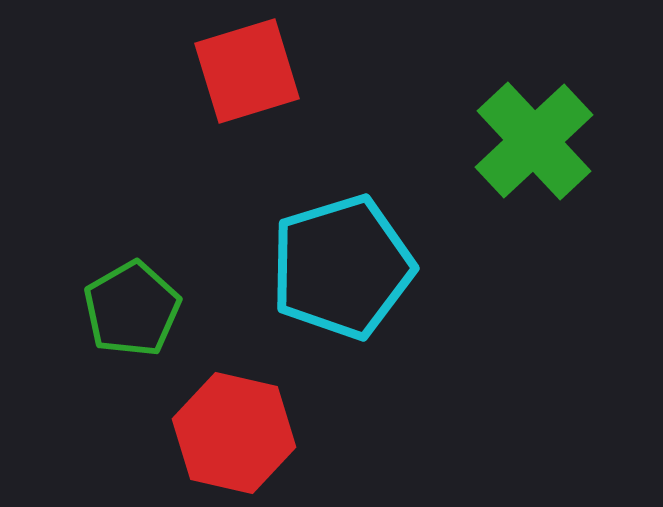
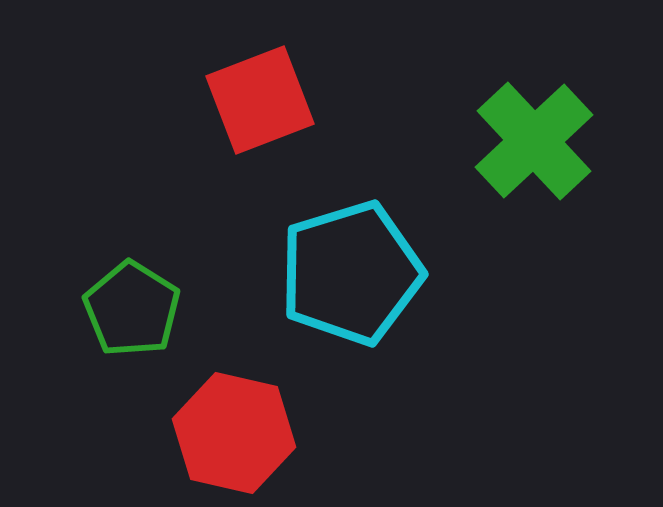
red square: moved 13 px right, 29 px down; rotated 4 degrees counterclockwise
cyan pentagon: moved 9 px right, 6 px down
green pentagon: rotated 10 degrees counterclockwise
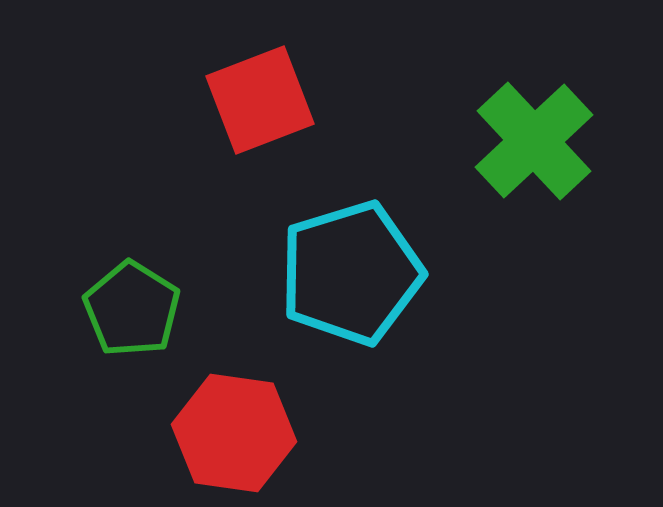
red hexagon: rotated 5 degrees counterclockwise
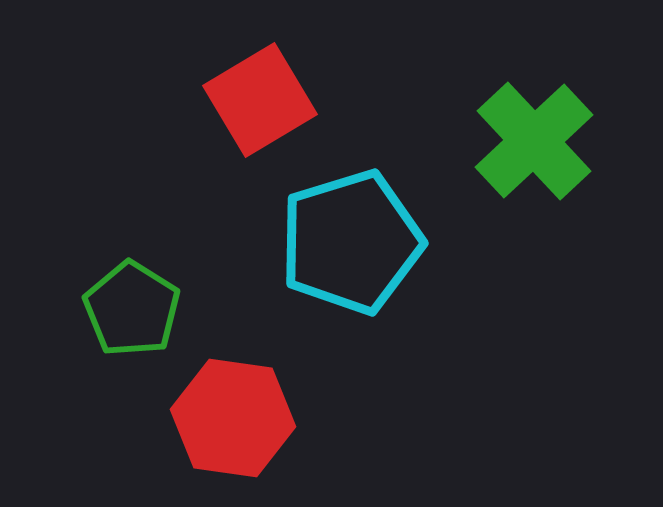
red square: rotated 10 degrees counterclockwise
cyan pentagon: moved 31 px up
red hexagon: moved 1 px left, 15 px up
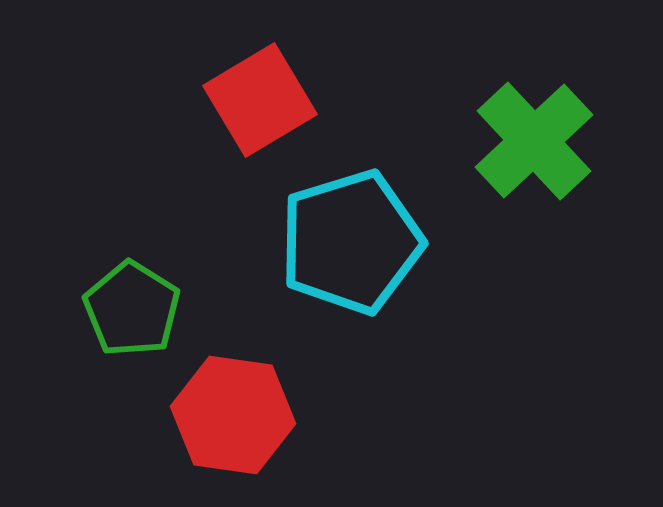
red hexagon: moved 3 px up
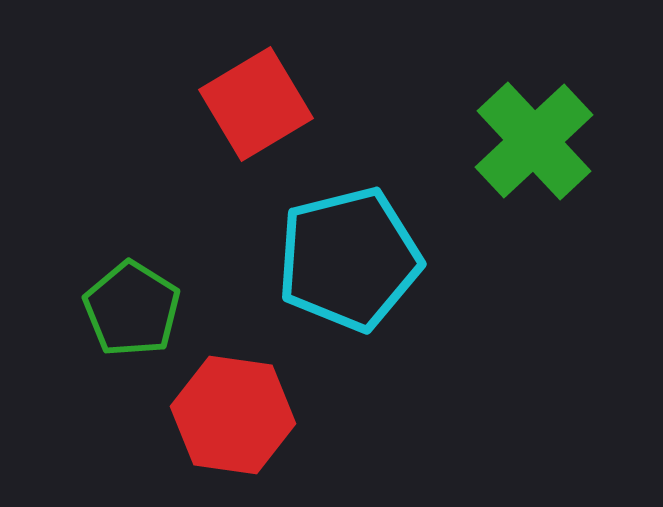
red square: moved 4 px left, 4 px down
cyan pentagon: moved 2 px left, 17 px down; rotated 3 degrees clockwise
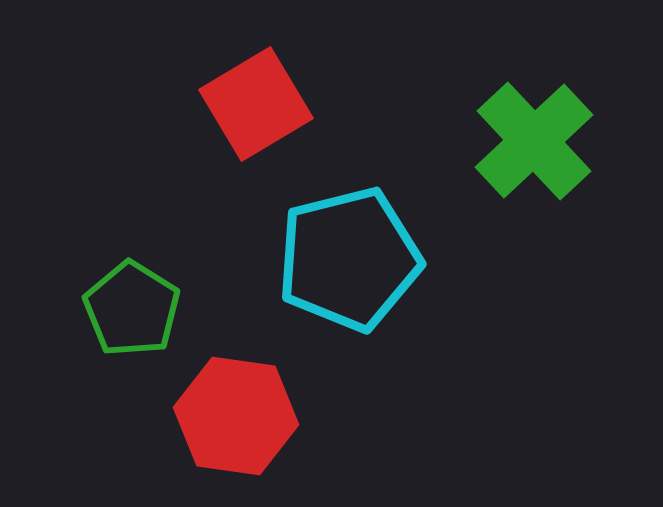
red hexagon: moved 3 px right, 1 px down
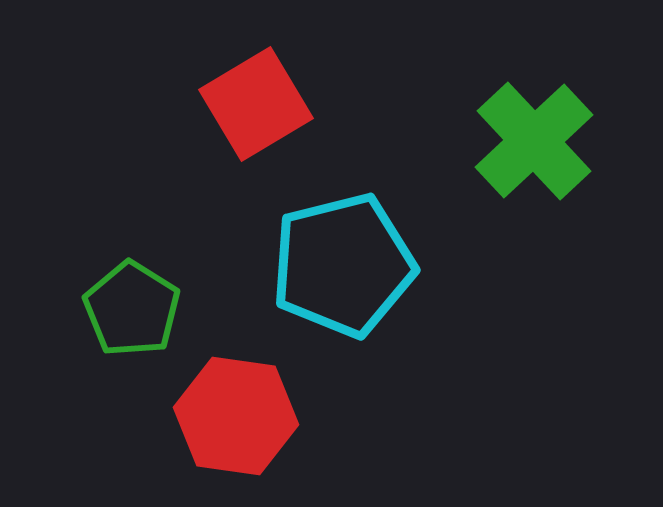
cyan pentagon: moved 6 px left, 6 px down
